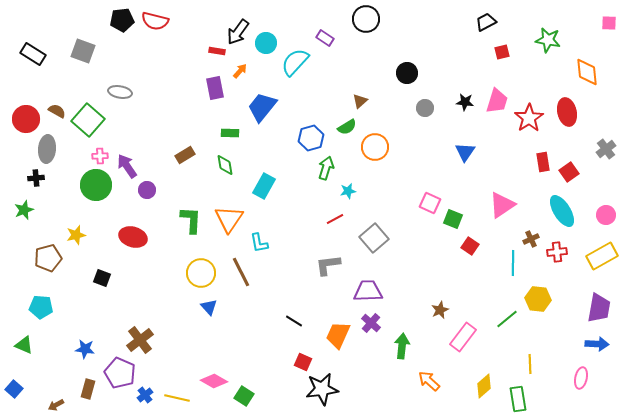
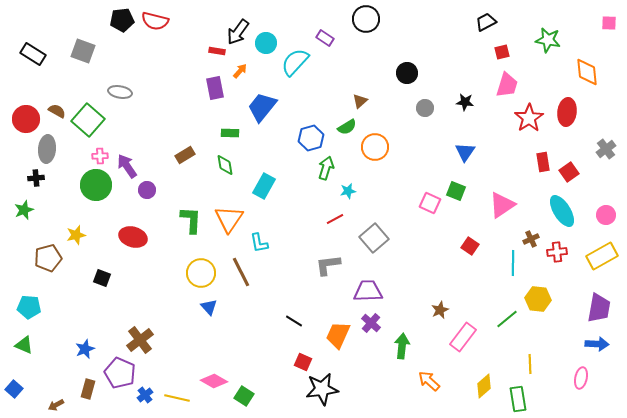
pink trapezoid at (497, 101): moved 10 px right, 16 px up
red ellipse at (567, 112): rotated 20 degrees clockwise
green square at (453, 219): moved 3 px right, 28 px up
cyan pentagon at (41, 307): moved 12 px left
blue star at (85, 349): rotated 30 degrees counterclockwise
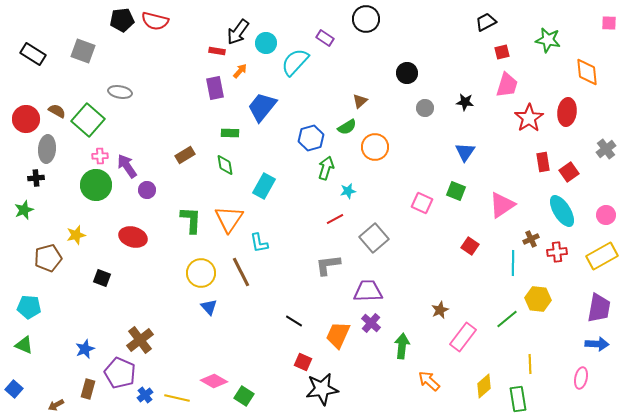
pink square at (430, 203): moved 8 px left
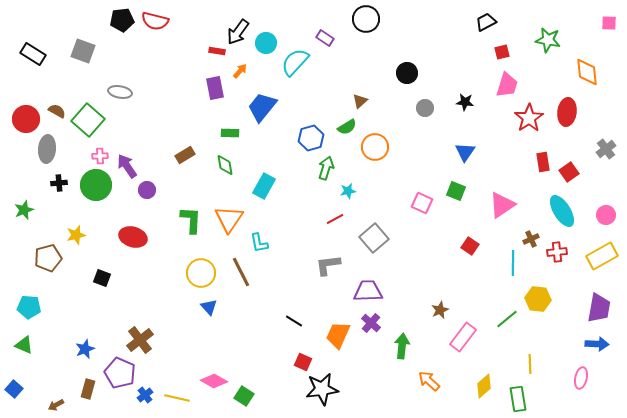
black cross at (36, 178): moved 23 px right, 5 px down
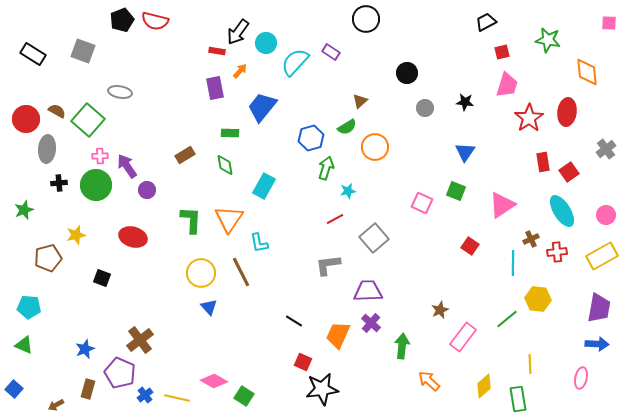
black pentagon at (122, 20): rotated 15 degrees counterclockwise
purple rectangle at (325, 38): moved 6 px right, 14 px down
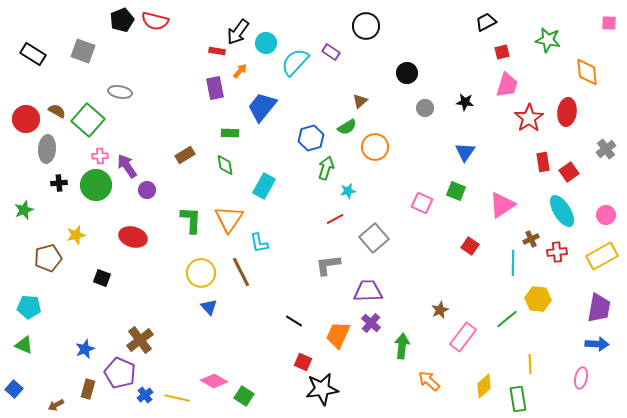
black circle at (366, 19): moved 7 px down
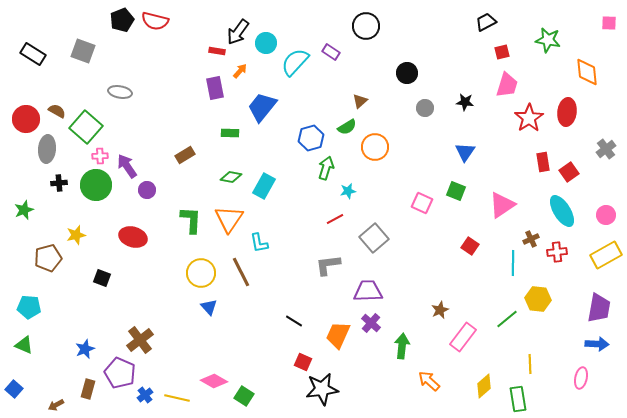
green square at (88, 120): moved 2 px left, 7 px down
green diamond at (225, 165): moved 6 px right, 12 px down; rotated 70 degrees counterclockwise
yellow rectangle at (602, 256): moved 4 px right, 1 px up
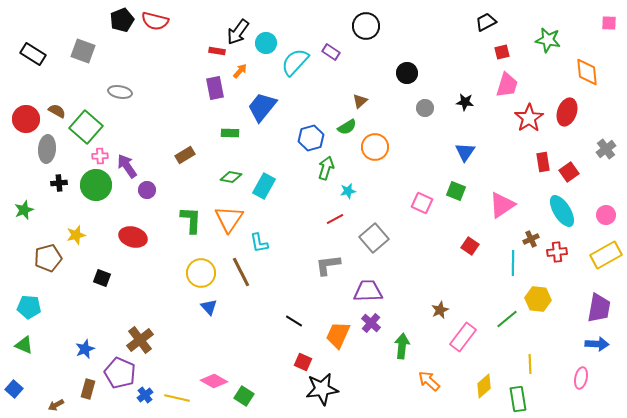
red ellipse at (567, 112): rotated 12 degrees clockwise
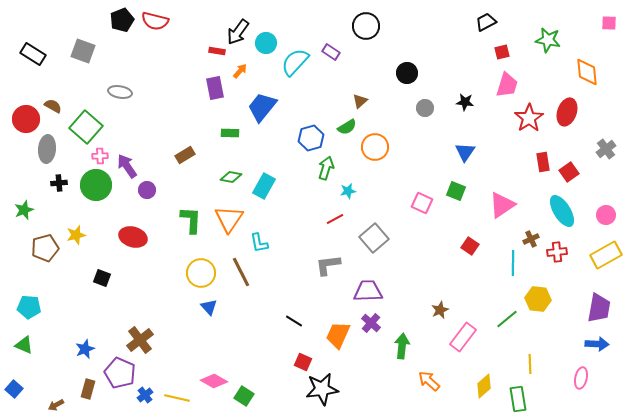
brown semicircle at (57, 111): moved 4 px left, 5 px up
brown pentagon at (48, 258): moved 3 px left, 10 px up
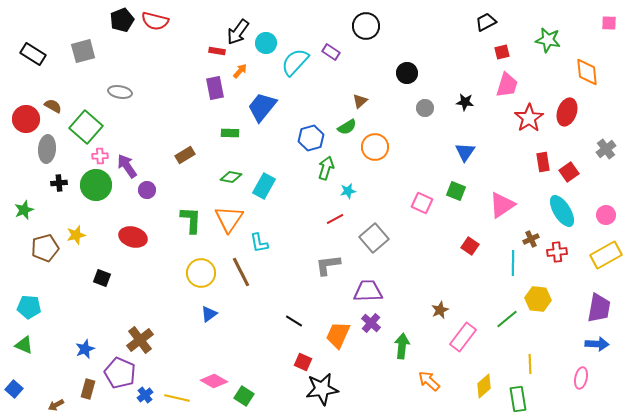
gray square at (83, 51): rotated 35 degrees counterclockwise
blue triangle at (209, 307): moved 7 px down; rotated 36 degrees clockwise
